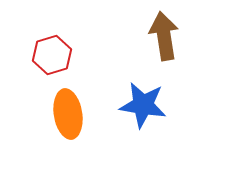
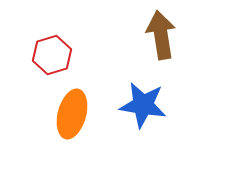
brown arrow: moved 3 px left, 1 px up
orange ellipse: moved 4 px right; rotated 24 degrees clockwise
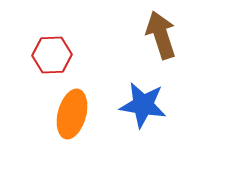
brown arrow: rotated 9 degrees counterclockwise
red hexagon: rotated 15 degrees clockwise
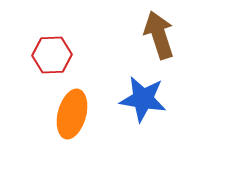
brown arrow: moved 2 px left
blue star: moved 6 px up
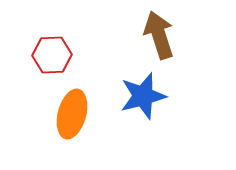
blue star: moved 3 px up; rotated 24 degrees counterclockwise
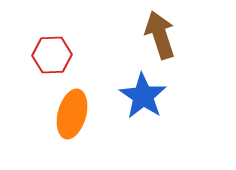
brown arrow: moved 1 px right
blue star: rotated 24 degrees counterclockwise
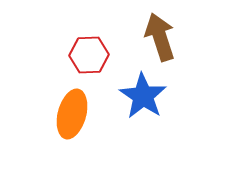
brown arrow: moved 2 px down
red hexagon: moved 37 px right
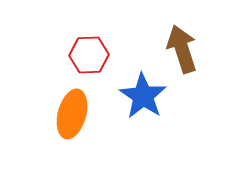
brown arrow: moved 22 px right, 12 px down
